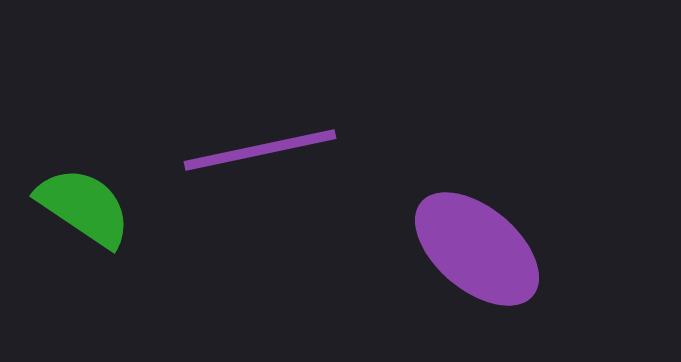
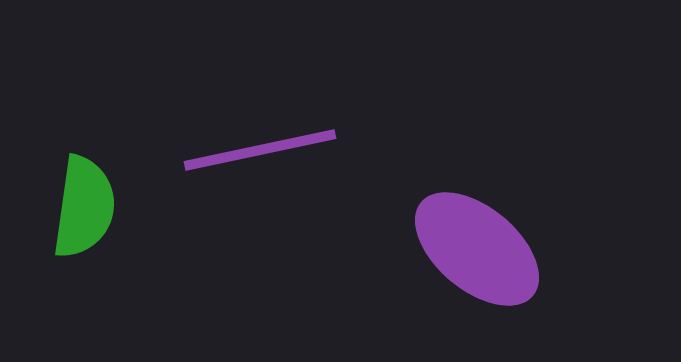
green semicircle: rotated 64 degrees clockwise
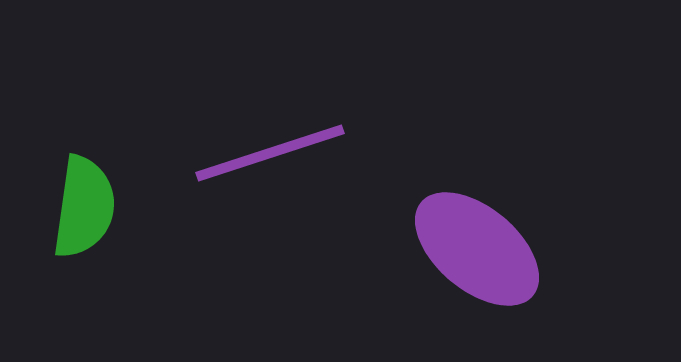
purple line: moved 10 px right, 3 px down; rotated 6 degrees counterclockwise
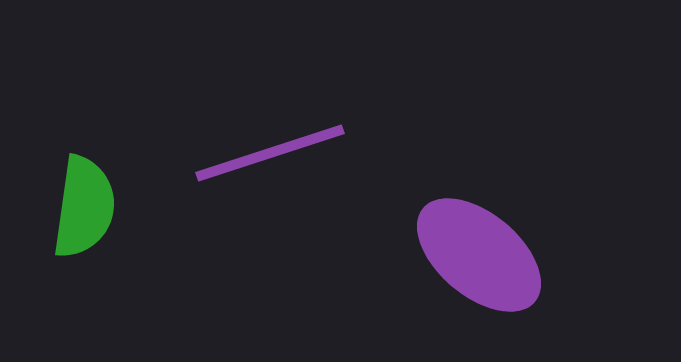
purple ellipse: moved 2 px right, 6 px down
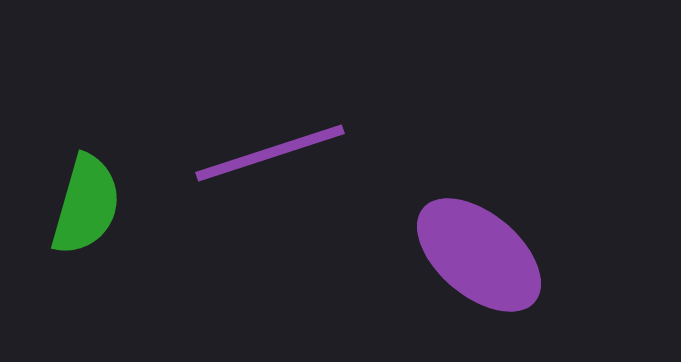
green semicircle: moved 2 px right, 2 px up; rotated 8 degrees clockwise
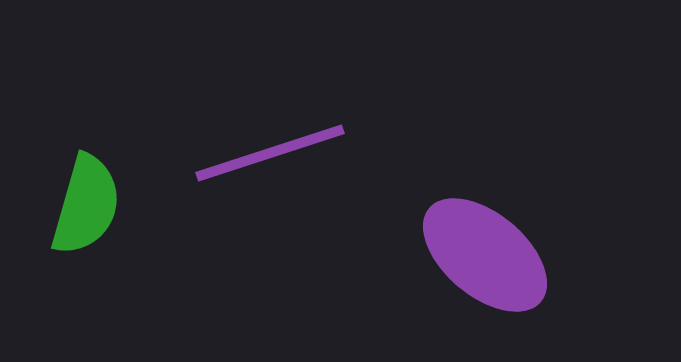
purple ellipse: moved 6 px right
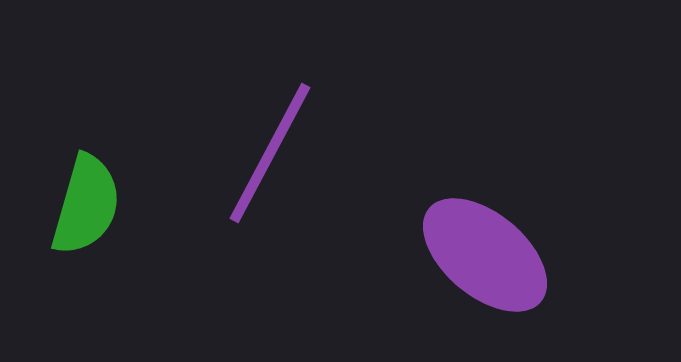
purple line: rotated 44 degrees counterclockwise
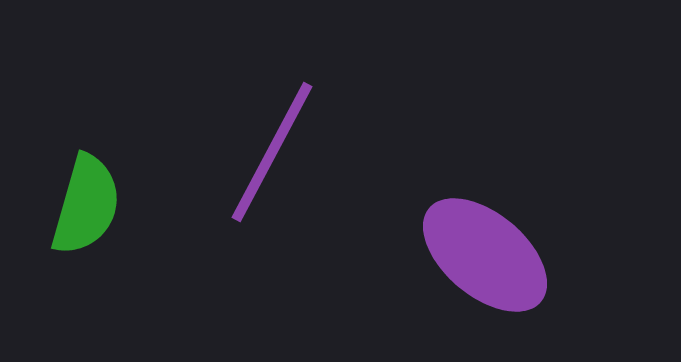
purple line: moved 2 px right, 1 px up
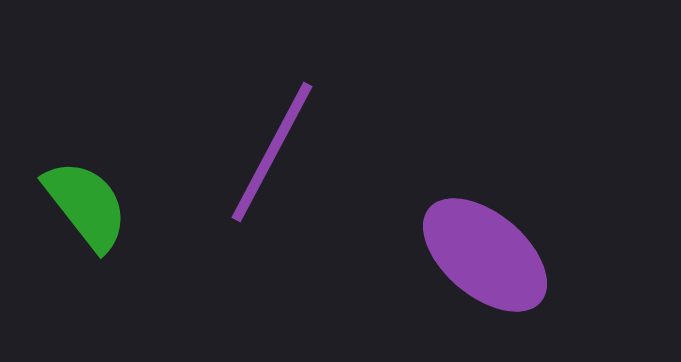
green semicircle: rotated 54 degrees counterclockwise
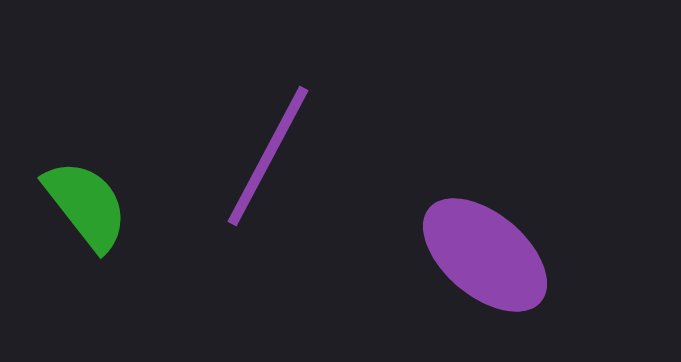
purple line: moved 4 px left, 4 px down
